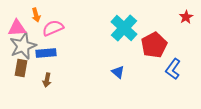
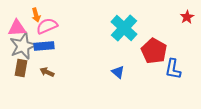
red star: moved 1 px right
pink semicircle: moved 6 px left, 2 px up
red pentagon: moved 6 px down; rotated 15 degrees counterclockwise
blue rectangle: moved 2 px left, 7 px up
blue L-shape: rotated 25 degrees counterclockwise
brown arrow: moved 8 px up; rotated 104 degrees clockwise
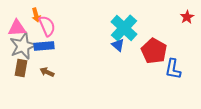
pink semicircle: rotated 90 degrees clockwise
blue triangle: moved 27 px up
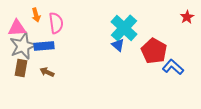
pink semicircle: moved 9 px right, 3 px up; rotated 15 degrees clockwise
blue L-shape: moved 2 px up; rotated 120 degrees clockwise
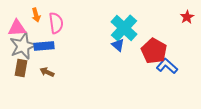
blue L-shape: moved 6 px left, 1 px up
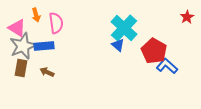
pink triangle: rotated 36 degrees clockwise
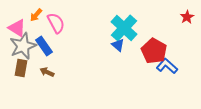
orange arrow: rotated 56 degrees clockwise
pink semicircle: rotated 20 degrees counterclockwise
blue rectangle: rotated 60 degrees clockwise
